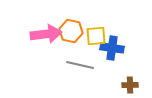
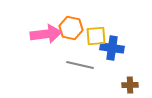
orange hexagon: moved 3 px up
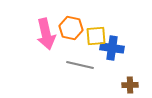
pink arrow: rotated 84 degrees clockwise
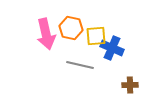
blue cross: rotated 15 degrees clockwise
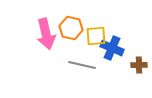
gray line: moved 2 px right
brown cross: moved 9 px right, 20 px up
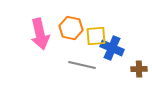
pink arrow: moved 6 px left
brown cross: moved 4 px down
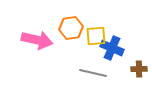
orange hexagon: rotated 20 degrees counterclockwise
pink arrow: moved 3 px left, 6 px down; rotated 64 degrees counterclockwise
gray line: moved 11 px right, 8 px down
